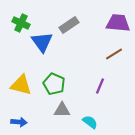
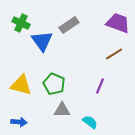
purple trapezoid: rotated 15 degrees clockwise
blue triangle: moved 1 px up
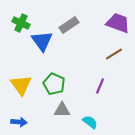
yellow triangle: rotated 40 degrees clockwise
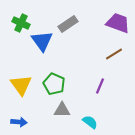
gray rectangle: moved 1 px left, 1 px up
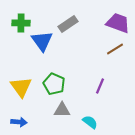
green cross: rotated 24 degrees counterclockwise
brown line: moved 1 px right, 5 px up
yellow triangle: moved 2 px down
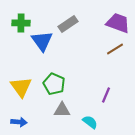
purple line: moved 6 px right, 9 px down
